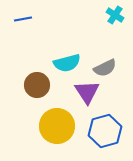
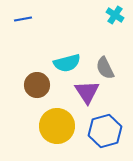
gray semicircle: rotated 90 degrees clockwise
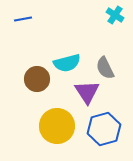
brown circle: moved 6 px up
blue hexagon: moved 1 px left, 2 px up
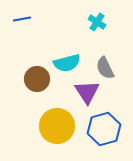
cyan cross: moved 18 px left, 7 px down
blue line: moved 1 px left
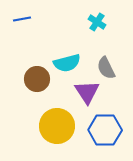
gray semicircle: moved 1 px right
blue hexagon: moved 1 px right, 1 px down; rotated 16 degrees clockwise
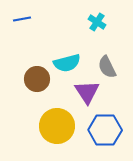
gray semicircle: moved 1 px right, 1 px up
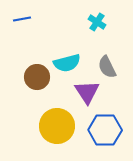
brown circle: moved 2 px up
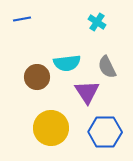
cyan semicircle: rotated 8 degrees clockwise
yellow circle: moved 6 px left, 2 px down
blue hexagon: moved 2 px down
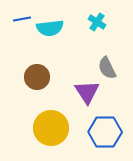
cyan semicircle: moved 17 px left, 35 px up
gray semicircle: moved 1 px down
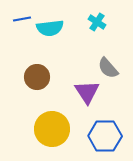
gray semicircle: moved 1 px right; rotated 15 degrees counterclockwise
yellow circle: moved 1 px right, 1 px down
blue hexagon: moved 4 px down
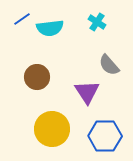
blue line: rotated 24 degrees counterclockwise
gray semicircle: moved 1 px right, 3 px up
